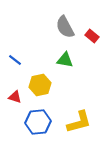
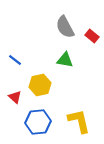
red triangle: rotated 24 degrees clockwise
yellow L-shape: moved 1 px up; rotated 88 degrees counterclockwise
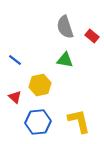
gray semicircle: rotated 10 degrees clockwise
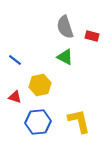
red rectangle: rotated 24 degrees counterclockwise
green triangle: moved 3 px up; rotated 18 degrees clockwise
red triangle: rotated 24 degrees counterclockwise
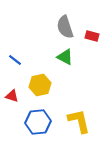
red triangle: moved 3 px left, 1 px up
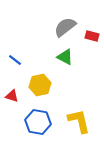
gray semicircle: rotated 70 degrees clockwise
blue hexagon: rotated 15 degrees clockwise
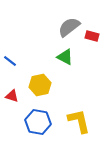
gray semicircle: moved 4 px right
blue line: moved 5 px left, 1 px down
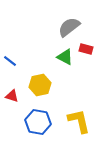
red rectangle: moved 6 px left, 13 px down
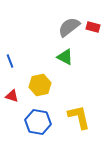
red rectangle: moved 7 px right, 22 px up
blue line: rotated 32 degrees clockwise
yellow L-shape: moved 4 px up
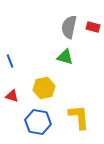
gray semicircle: rotated 40 degrees counterclockwise
green triangle: rotated 12 degrees counterclockwise
yellow hexagon: moved 4 px right, 3 px down
yellow L-shape: rotated 8 degrees clockwise
